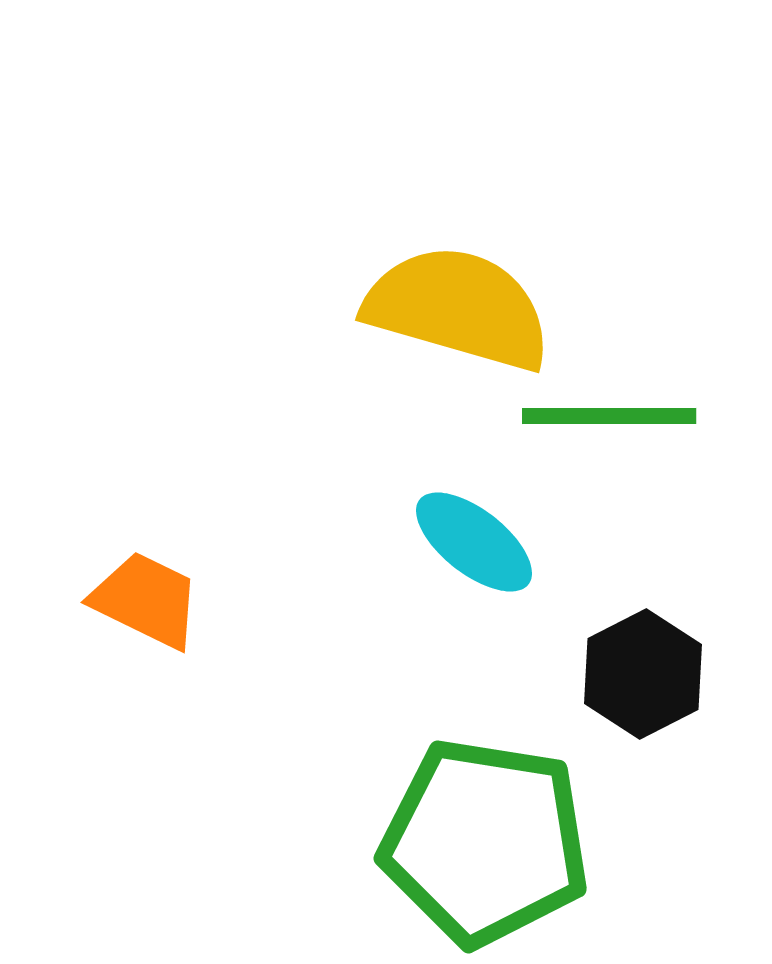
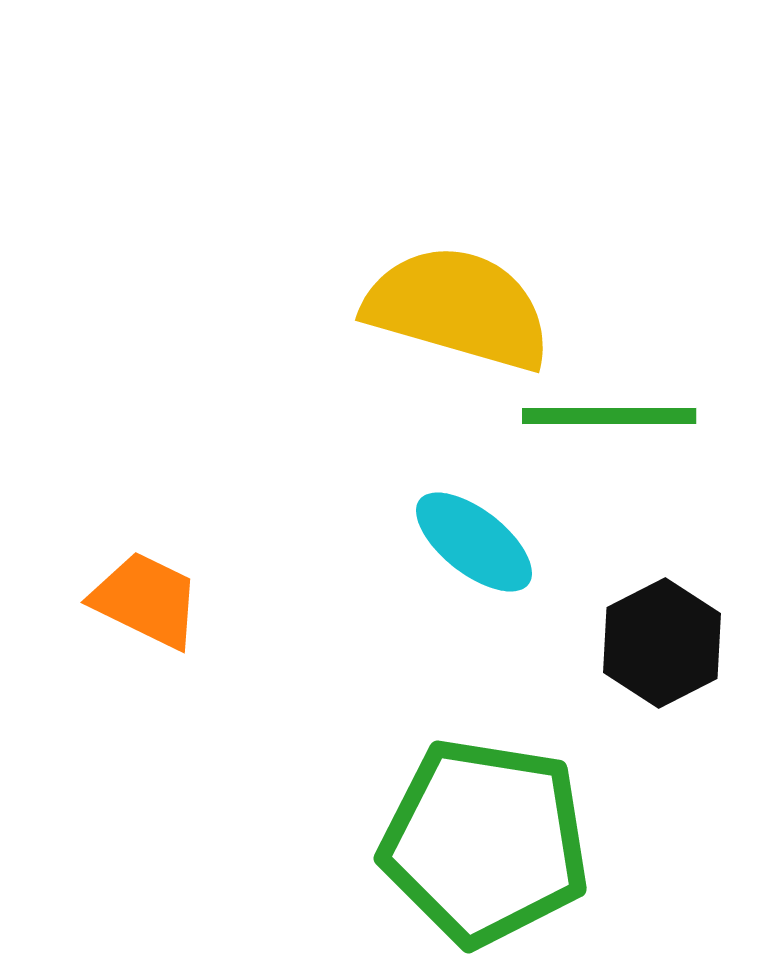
black hexagon: moved 19 px right, 31 px up
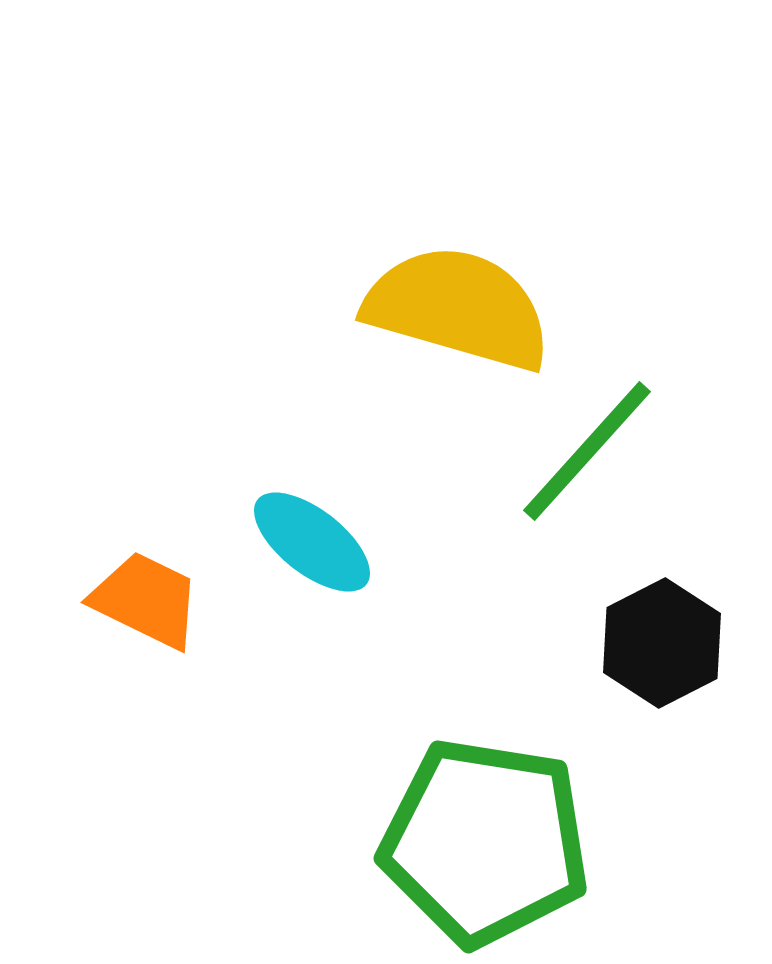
green line: moved 22 px left, 35 px down; rotated 48 degrees counterclockwise
cyan ellipse: moved 162 px left
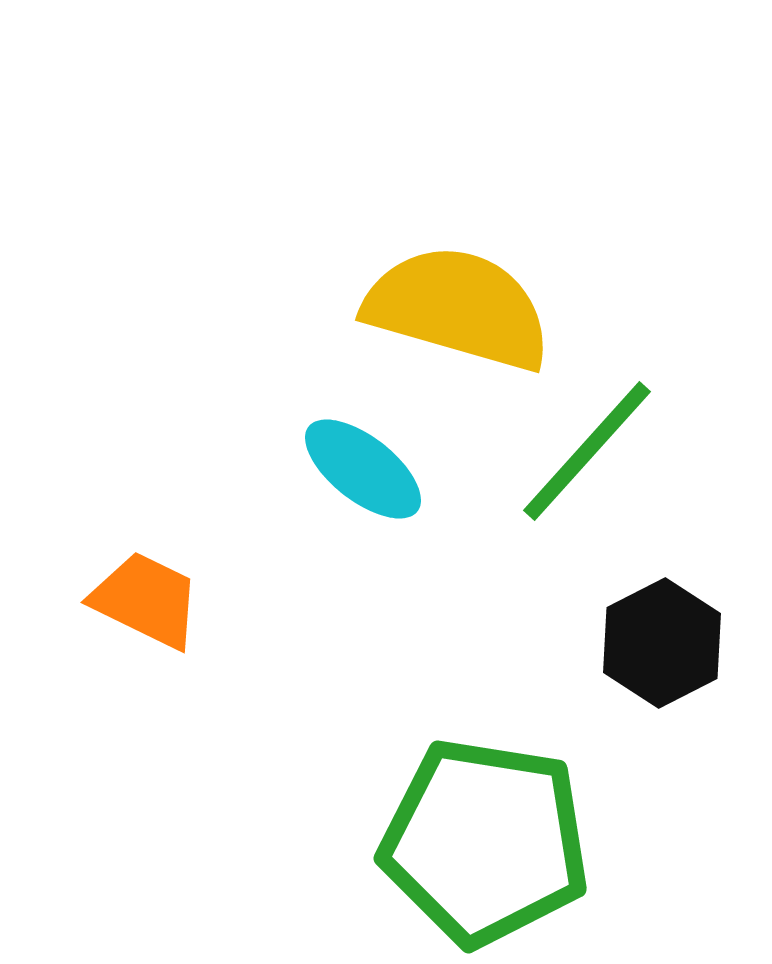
cyan ellipse: moved 51 px right, 73 px up
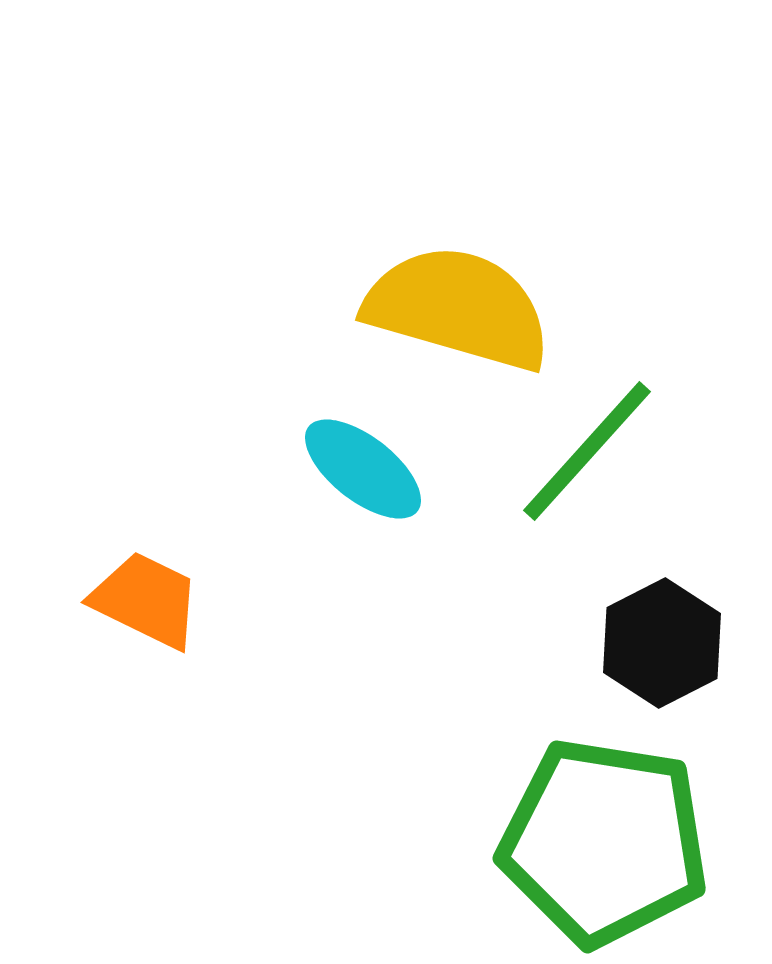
green pentagon: moved 119 px right
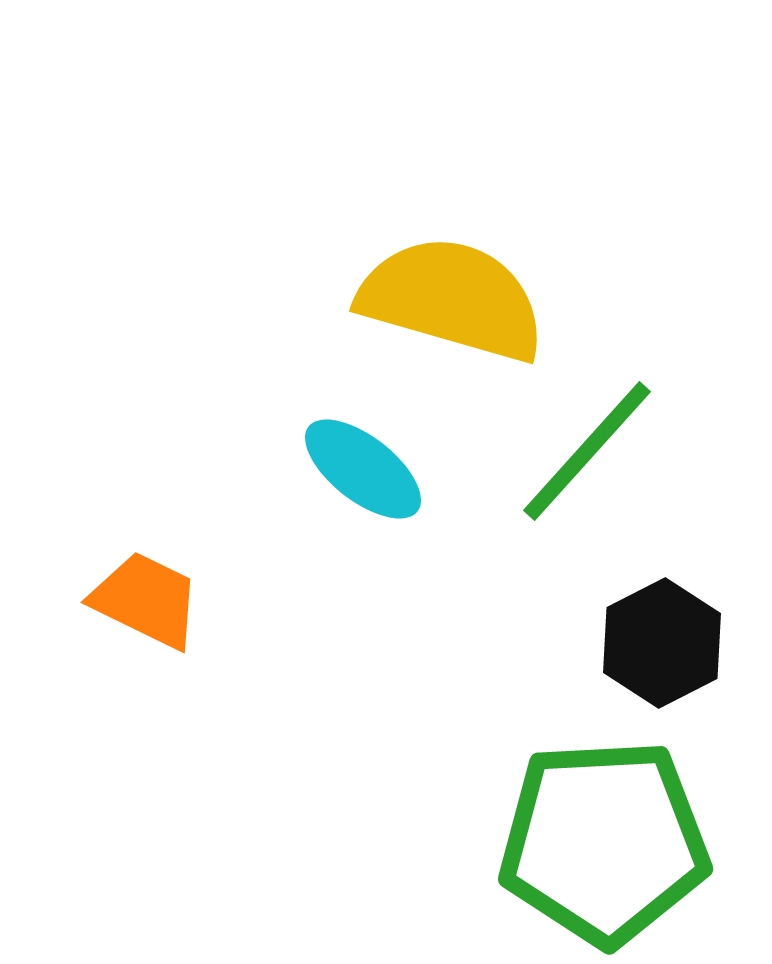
yellow semicircle: moved 6 px left, 9 px up
green pentagon: rotated 12 degrees counterclockwise
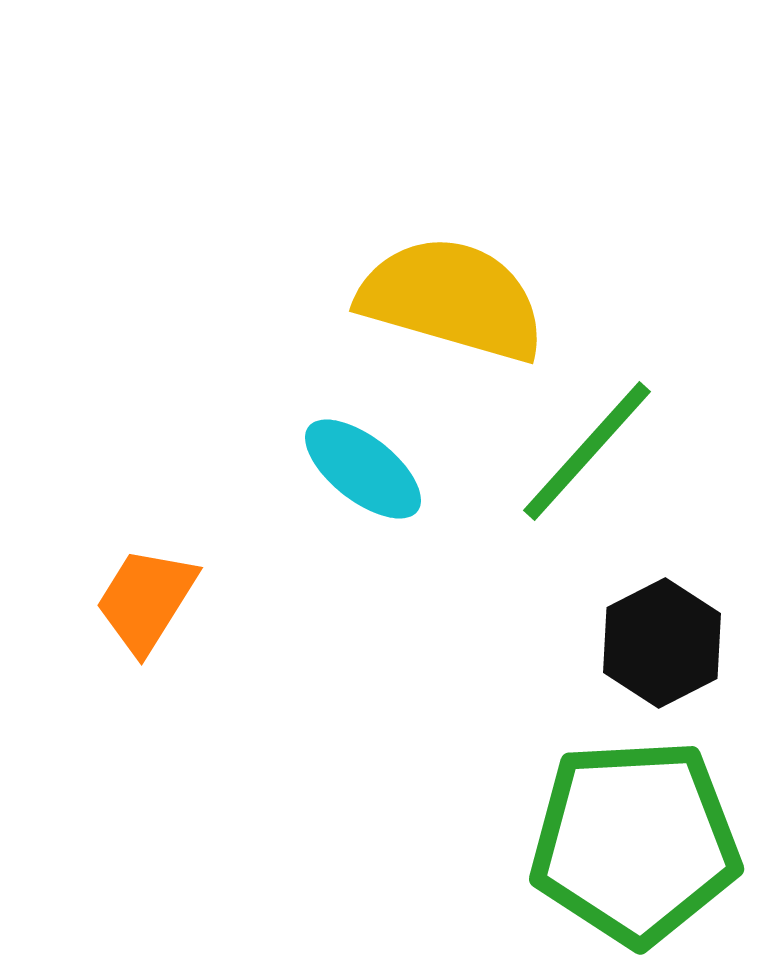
orange trapezoid: rotated 84 degrees counterclockwise
green pentagon: moved 31 px right
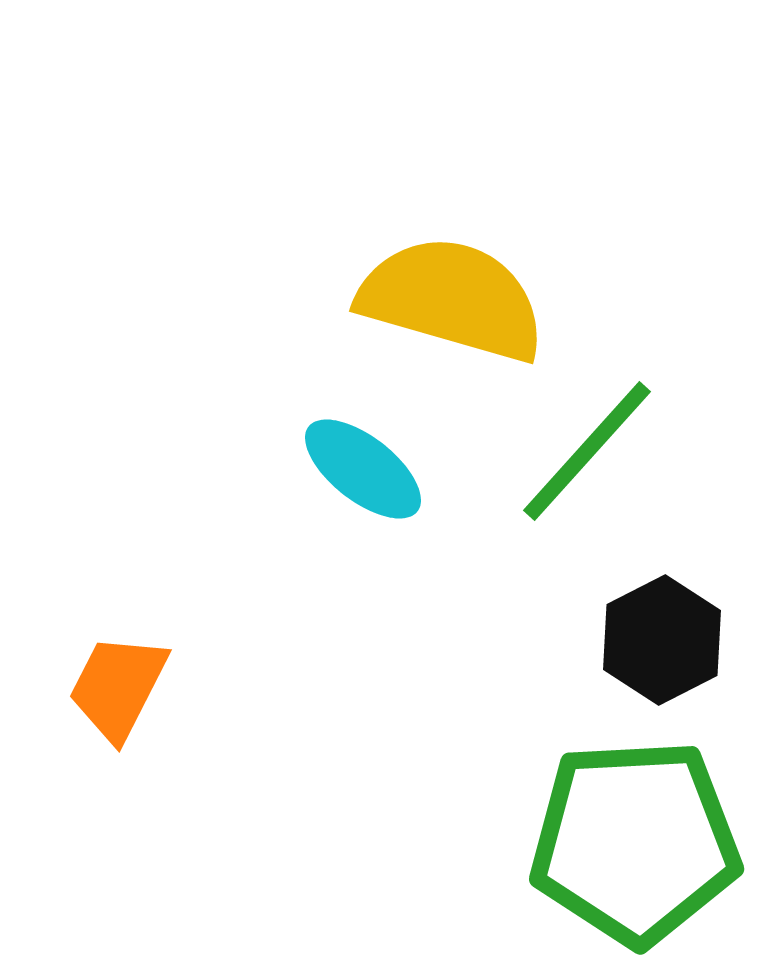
orange trapezoid: moved 28 px left, 87 px down; rotated 5 degrees counterclockwise
black hexagon: moved 3 px up
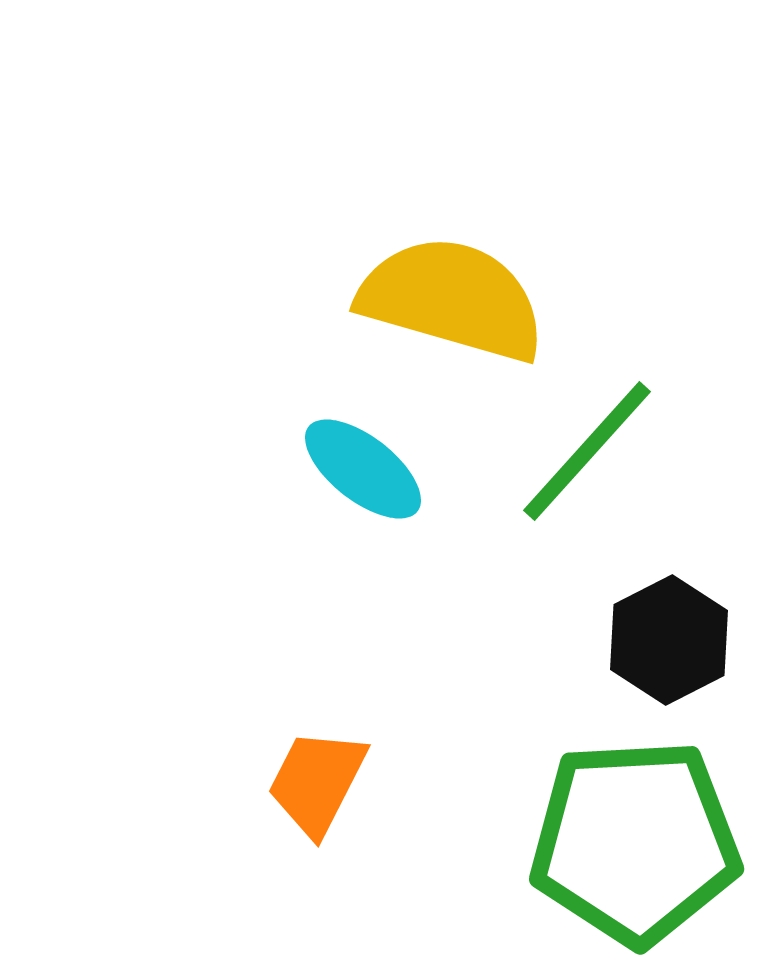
black hexagon: moved 7 px right
orange trapezoid: moved 199 px right, 95 px down
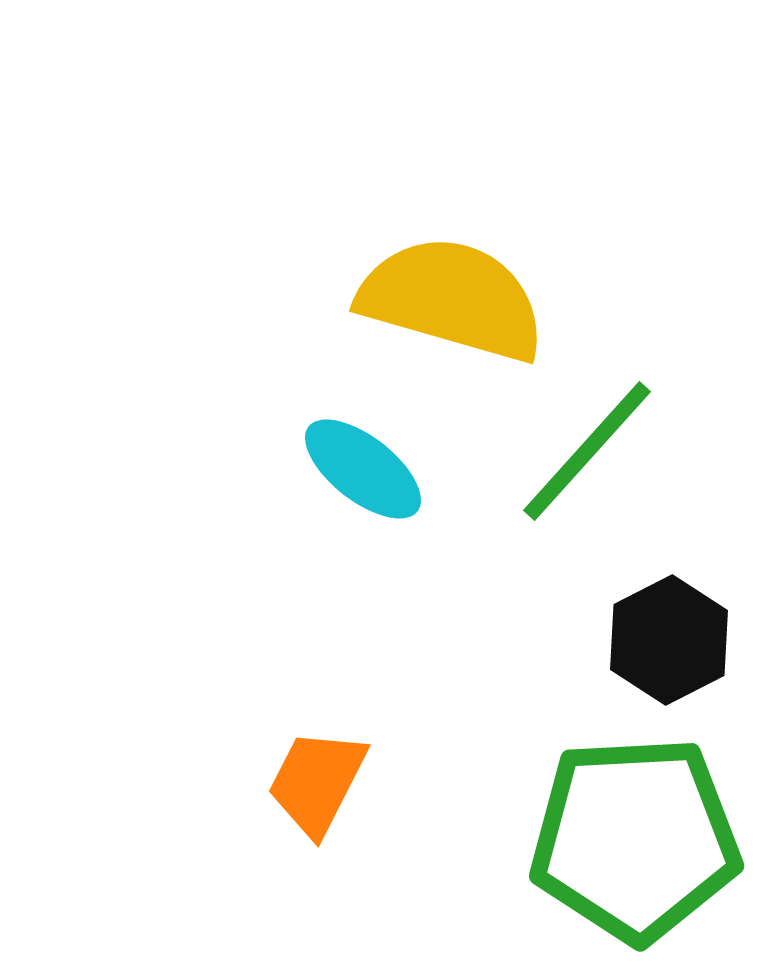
green pentagon: moved 3 px up
